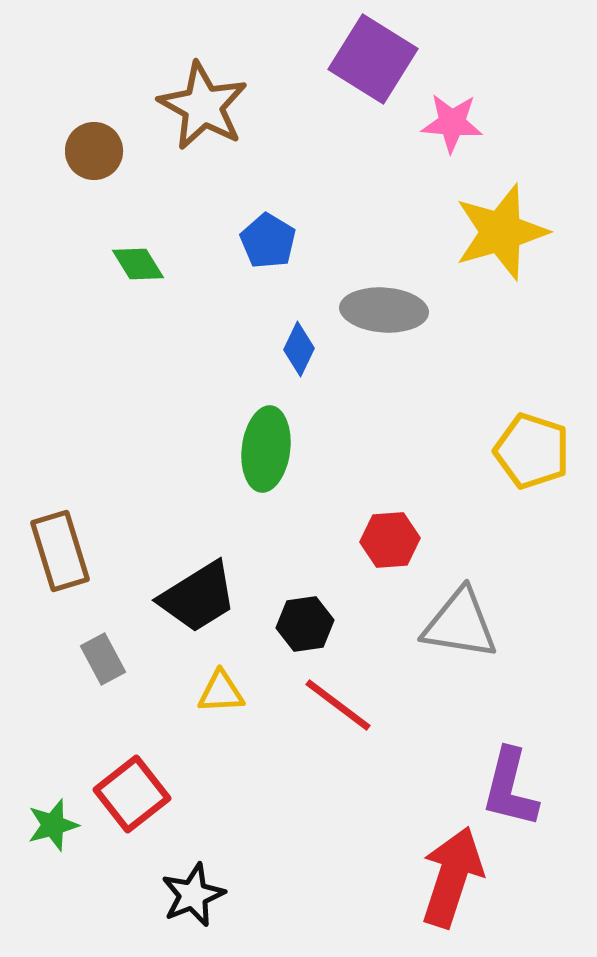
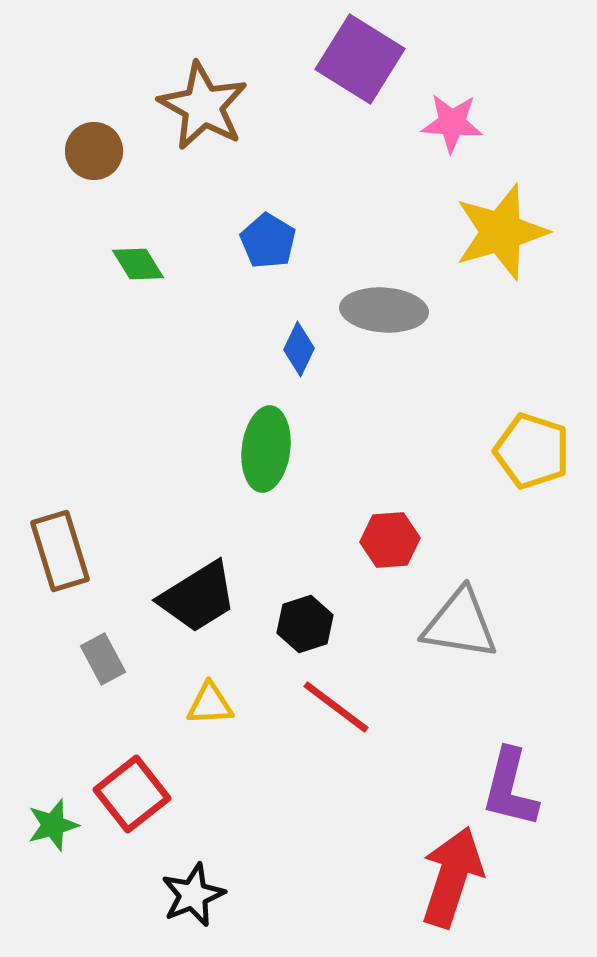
purple square: moved 13 px left
black hexagon: rotated 10 degrees counterclockwise
yellow triangle: moved 11 px left, 12 px down
red line: moved 2 px left, 2 px down
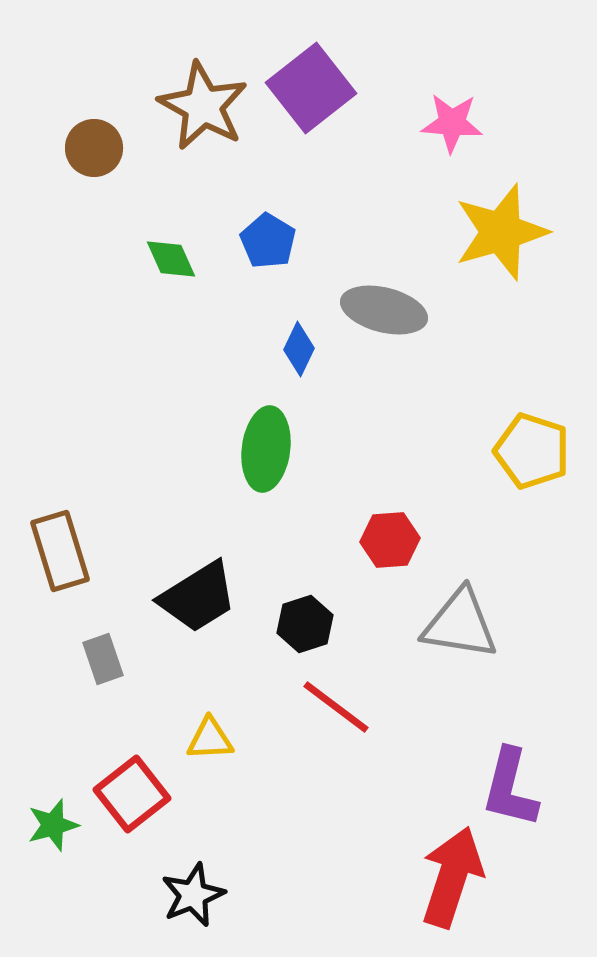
purple square: moved 49 px left, 29 px down; rotated 20 degrees clockwise
brown circle: moved 3 px up
green diamond: moved 33 px right, 5 px up; rotated 8 degrees clockwise
gray ellipse: rotated 10 degrees clockwise
gray rectangle: rotated 9 degrees clockwise
yellow triangle: moved 35 px down
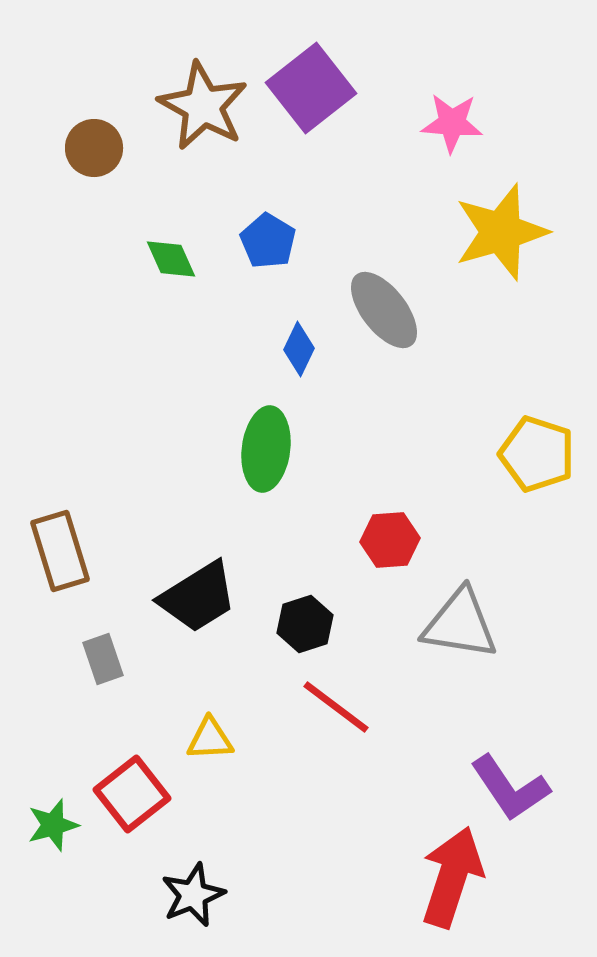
gray ellipse: rotated 38 degrees clockwise
yellow pentagon: moved 5 px right, 3 px down
purple L-shape: rotated 48 degrees counterclockwise
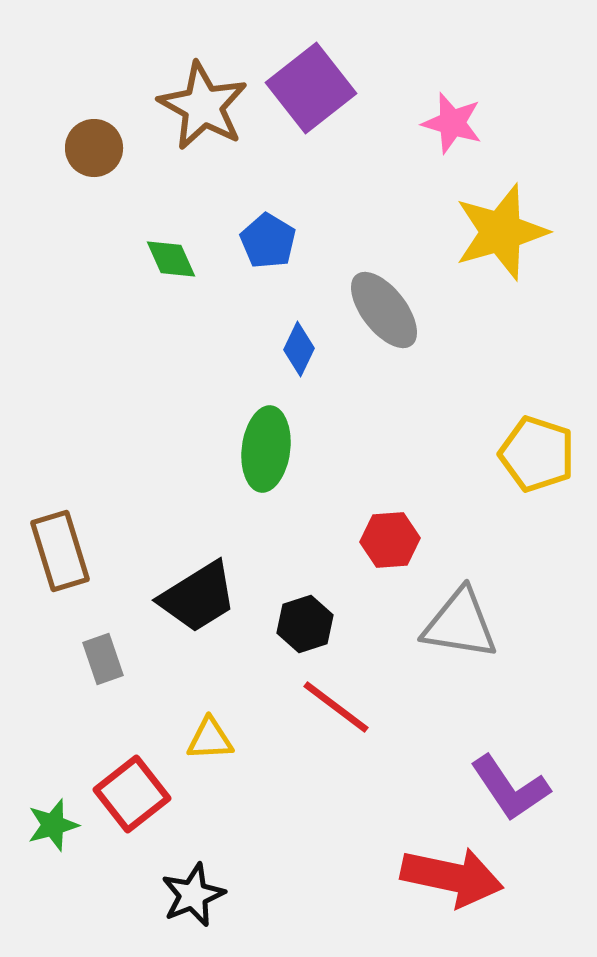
pink star: rotated 12 degrees clockwise
red arrow: rotated 84 degrees clockwise
